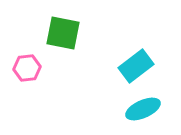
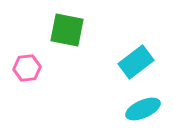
green square: moved 4 px right, 3 px up
cyan rectangle: moved 4 px up
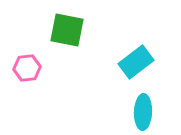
cyan ellipse: moved 3 px down; rotated 64 degrees counterclockwise
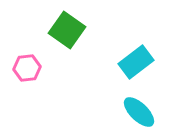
green square: rotated 24 degrees clockwise
cyan ellipse: moved 4 px left; rotated 48 degrees counterclockwise
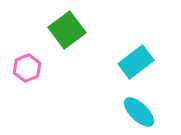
green square: rotated 18 degrees clockwise
pink hexagon: rotated 16 degrees counterclockwise
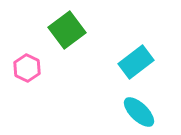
pink hexagon: rotated 12 degrees counterclockwise
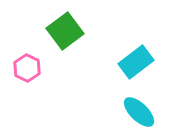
green square: moved 2 px left, 1 px down
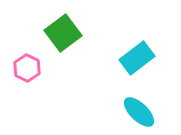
green square: moved 2 px left, 2 px down
cyan rectangle: moved 1 px right, 4 px up
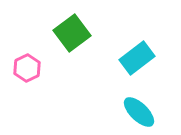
green square: moved 9 px right
pink hexagon: rotated 8 degrees clockwise
